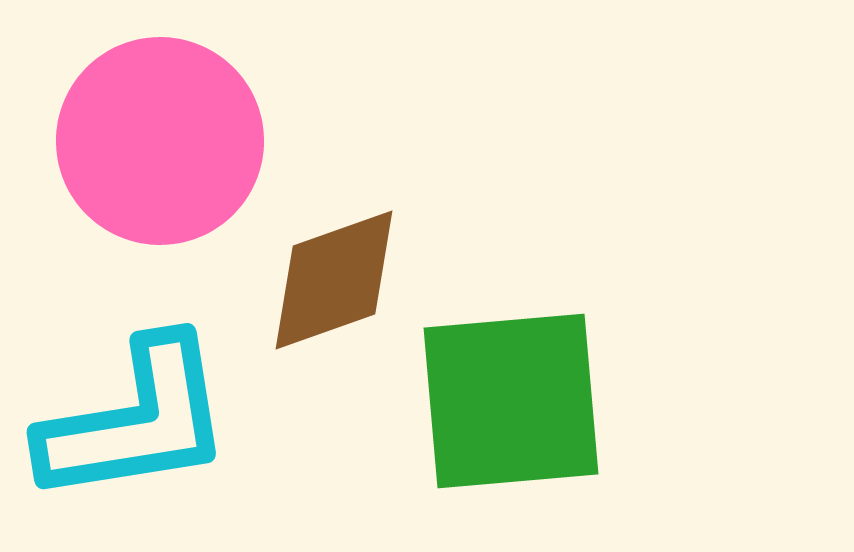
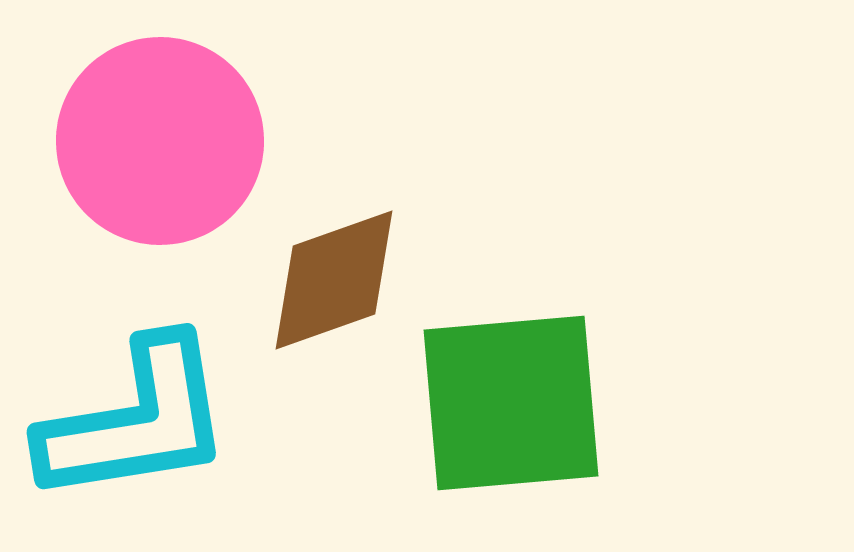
green square: moved 2 px down
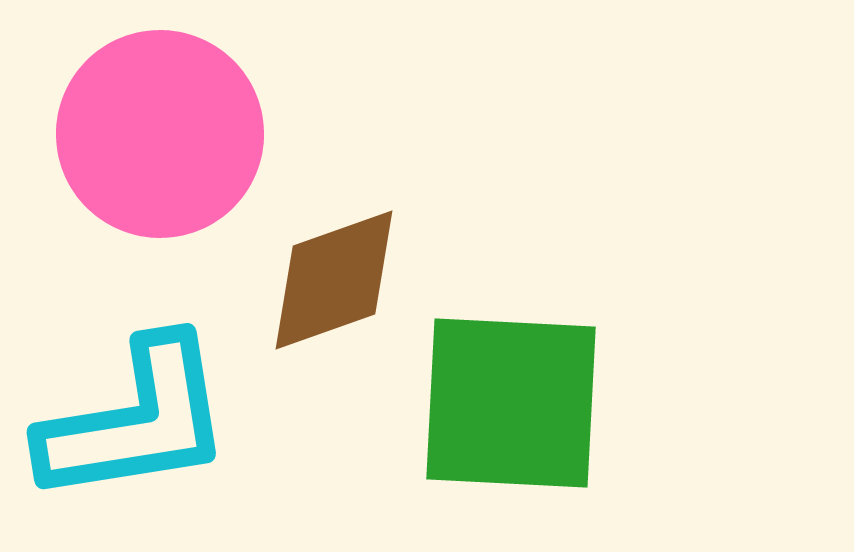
pink circle: moved 7 px up
green square: rotated 8 degrees clockwise
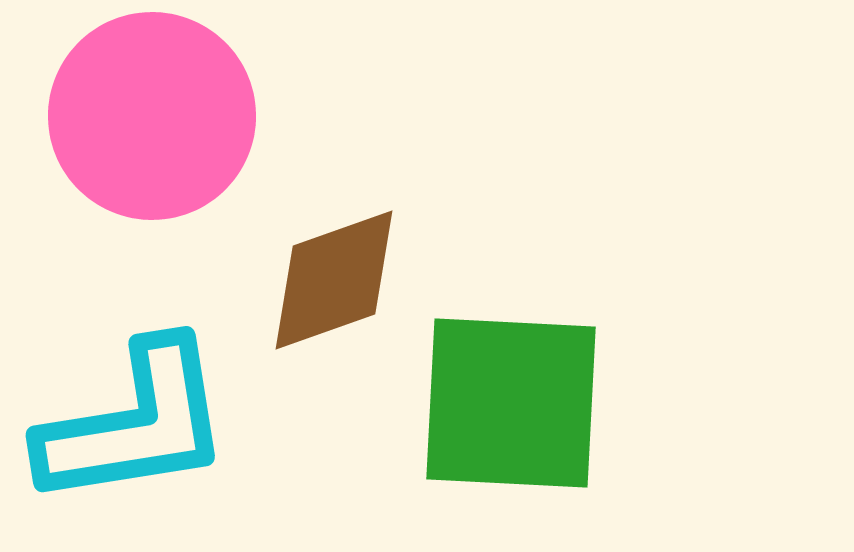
pink circle: moved 8 px left, 18 px up
cyan L-shape: moved 1 px left, 3 px down
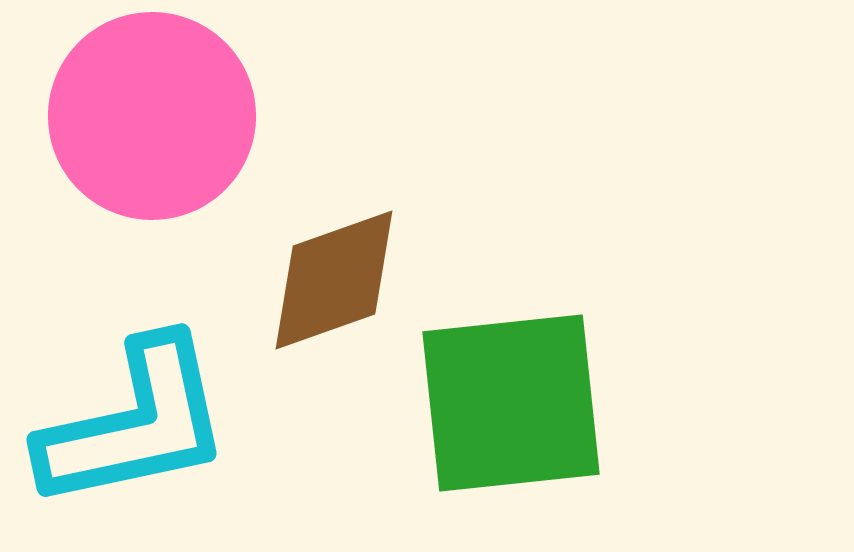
green square: rotated 9 degrees counterclockwise
cyan L-shape: rotated 3 degrees counterclockwise
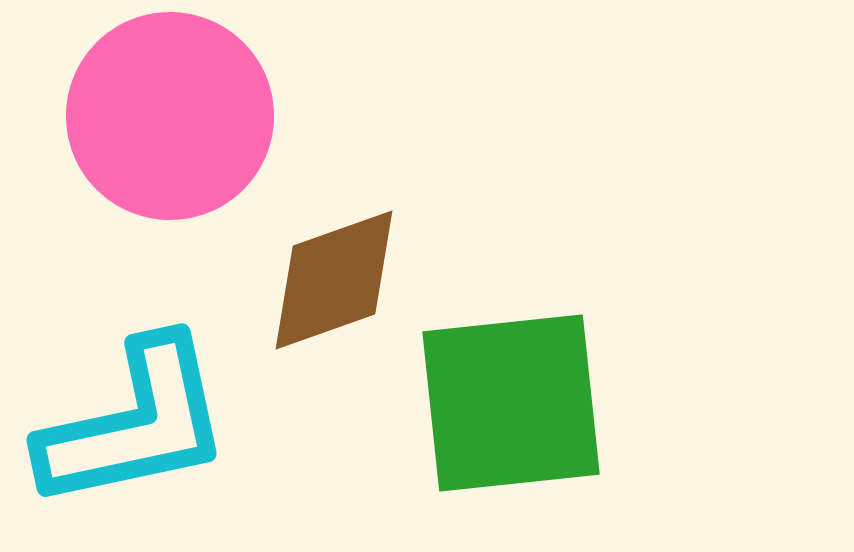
pink circle: moved 18 px right
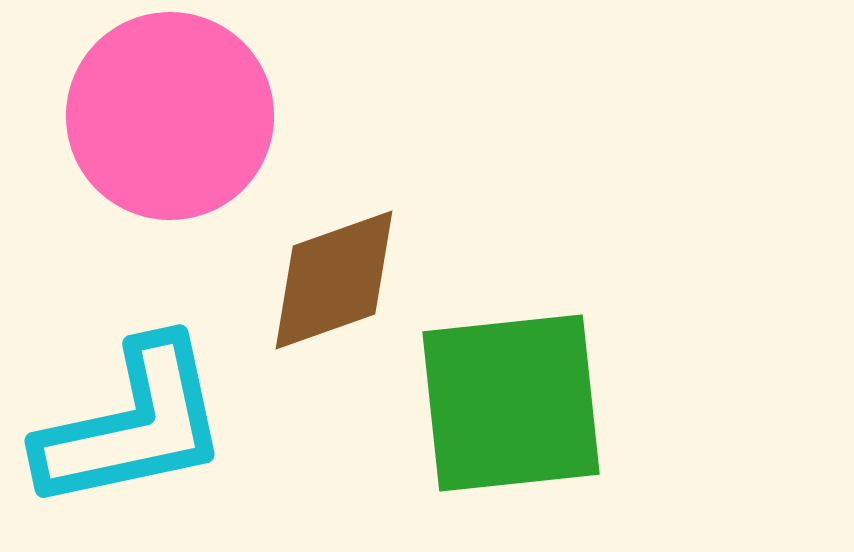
cyan L-shape: moved 2 px left, 1 px down
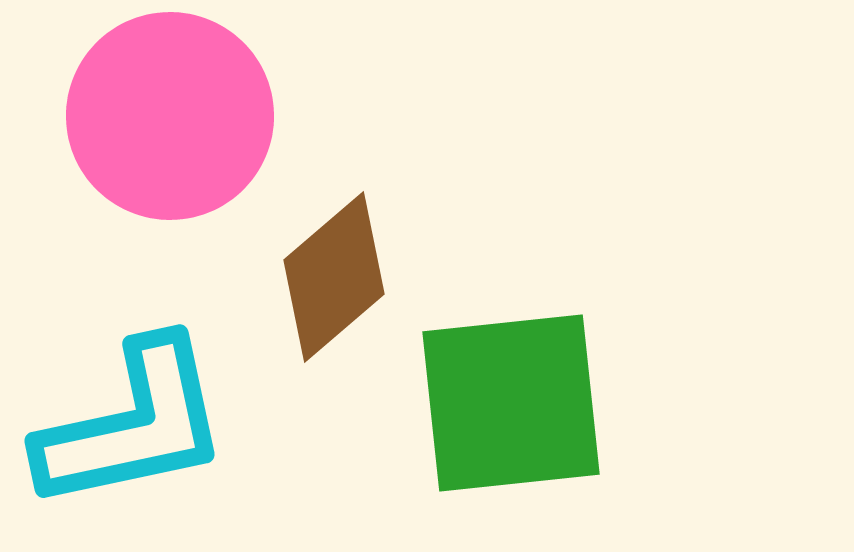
brown diamond: moved 3 px up; rotated 21 degrees counterclockwise
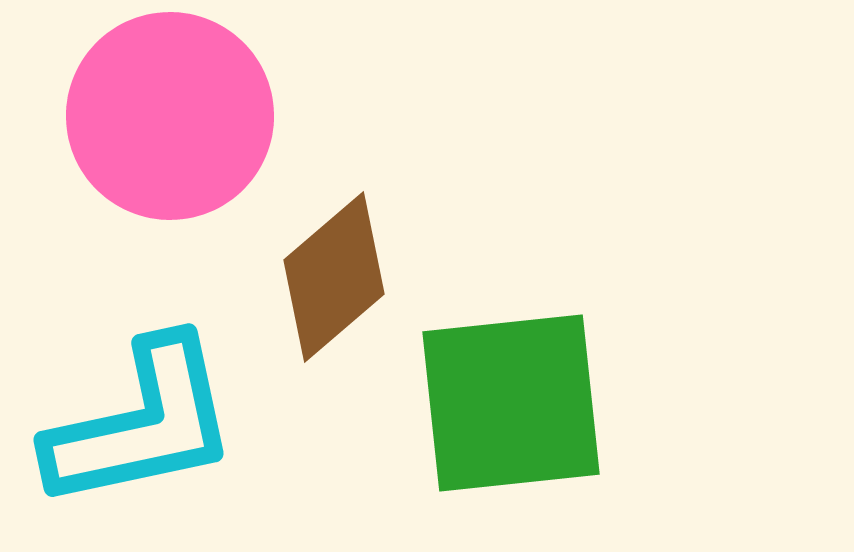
cyan L-shape: moved 9 px right, 1 px up
